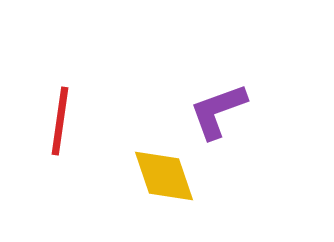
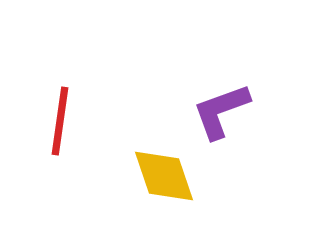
purple L-shape: moved 3 px right
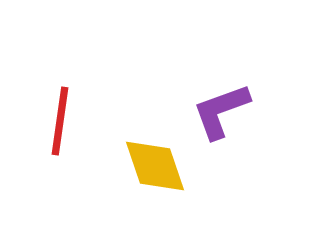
yellow diamond: moved 9 px left, 10 px up
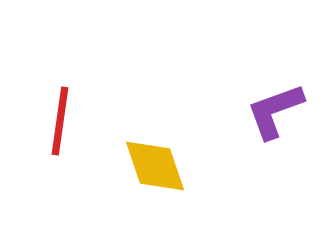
purple L-shape: moved 54 px right
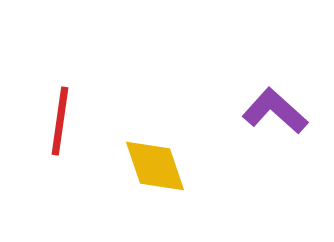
purple L-shape: rotated 62 degrees clockwise
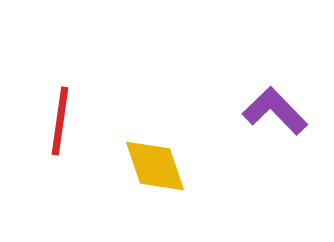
purple L-shape: rotated 4 degrees clockwise
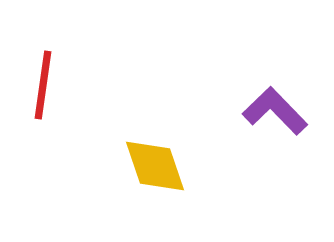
red line: moved 17 px left, 36 px up
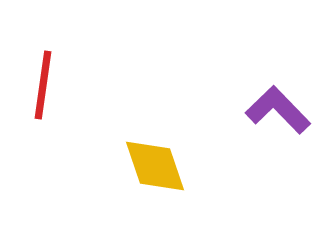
purple L-shape: moved 3 px right, 1 px up
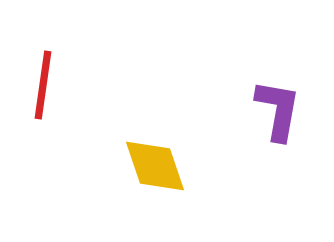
purple L-shape: rotated 54 degrees clockwise
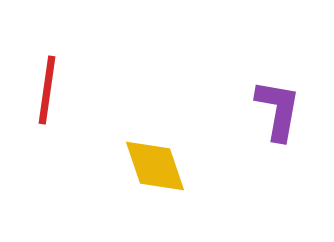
red line: moved 4 px right, 5 px down
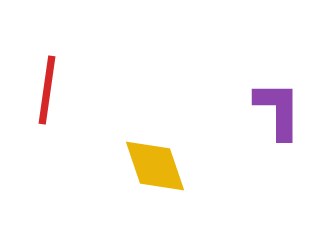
purple L-shape: rotated 10 degrees counterclockwise
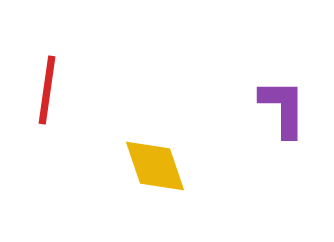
purple L-shape: moved 5 px right, 2 px up
